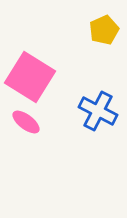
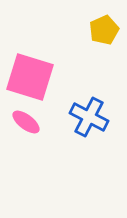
pink square: rotated 15 degrees counterclockwise
blue cross: moved 9 px left, 6 px down
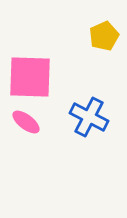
yellow pentagon: moved 6 px down
pink square: rotated 15 degrees counterclockwise
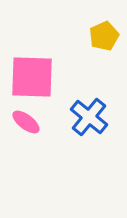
pink square: moved 2 px right
blue cross: rotated 12 degrees clockwise
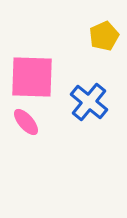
blue cross: moved 15 px up
pink ellipse: rotated 12 degrees clockwise
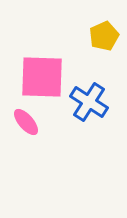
pink square: moved 10 px right
blue cross: rotated 6 degrees counterclockwise
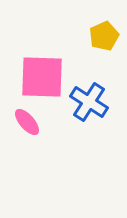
pink ellipse: moved 1 px right
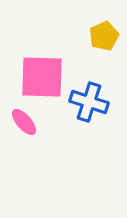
blue cross: rotated 15 degrees counterclockwise
pink ellipse: moved 3 px left
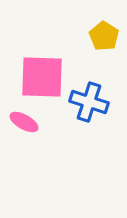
yellow pentagon: rotated 16 degrees counterclockwise
pink ellipse: rotated 20 degrees counterclockwise
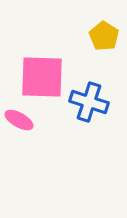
pink ellipse: moved 5 px left, 2 px up
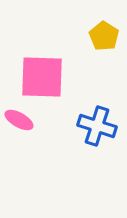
blue cross: moved 8 px right, 24 px down
